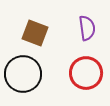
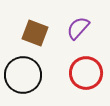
purple semicircle: moved 9 px left; rotated 130 degrees counterclockwise
black circle: moved 1 px down
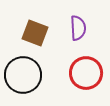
purple semicircle: rotated 135 degrees clockwise
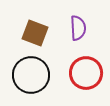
black circle: moved 8 px right
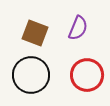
purple semicircle: rotated 25 degrees clockwise
red circle: moved 1 px right, 2 px down
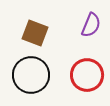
purple semicircle: moved 13 px right, 3 px up
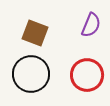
black circle: moved 1 px up
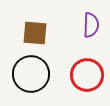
purple semicircle: rotated 20 degrees counterclockwise
brown square: rotated 16 degrees counterclockwise
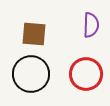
brown square: moved 1 px left, 1 px down
red circle: moved 1 px left, 1 px up
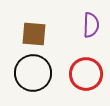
black circle: moved 2 px right, 1 px up
